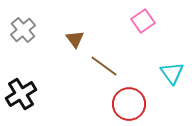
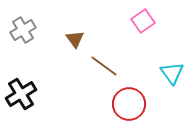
gray cross: rotated 10 degrees clockwise
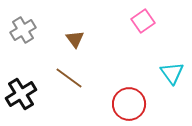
brown line: moved 35 px left, 12 px down
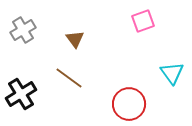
pink square: rotated 15 degrees clockwise
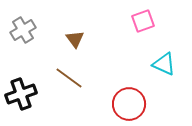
cyan triangle: moved 8 px left, 9 px up; rotated 30 degrees counterclockwise
black cross: rotated 12 degrees clockwise
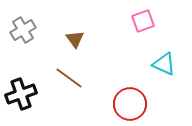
red circle: moved 1 px right
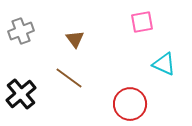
pink square: moved 1 px left, 1 px down; rotated 10 degrees clockwise
gray cross: moved 2 px left, 1 px down; rotated 10 degrees clockwise
black cross: rotated 20 degrees counterclockwise
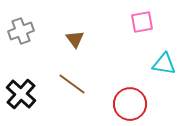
cyan triangle: rotated 15 degrees counterclockwise
brown line: moved 3 px right, 6 px down
black cross: rotated 8 degrees counterclockwise
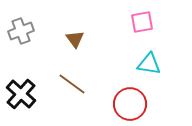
cyan triangle: moved 15 px left
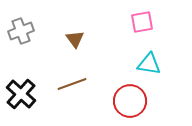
brown line: rotated 56 degrees counterclockwise
red circle: moved 3 px up
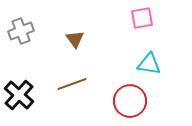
pink square: moved 4 px up
black cross: moved 2 px left, 1 px down
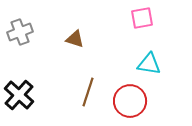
gray cross: moved 1 px left, 1 px down
brown triangle: rotated 36 degrees counterclockwise
brown line: moved 16 px right, 8 px down; rotated 52 degrees counterclockwise
